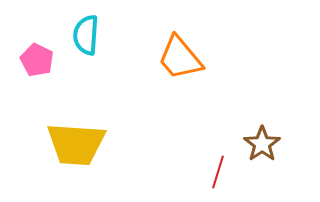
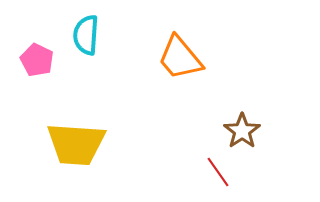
brown star: moved 20 px left, 13 px up
red line: rotated 52 degrees counterclockwise
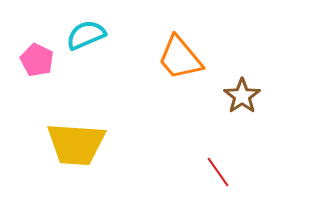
cyan semicircle: rotated 63 degrees clockwise
brown star: moved 35 px up
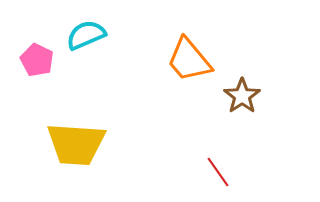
orange trapezoid: moved 9 px right, 2 px down
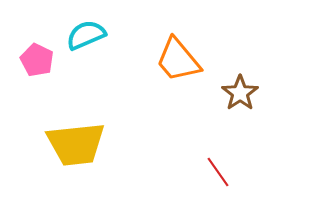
orange trapezoid: moved 11 px left
brown star: moved 2 px left, 3 px up
yellow trapezoid: rotated 10 degrees counterclockwise
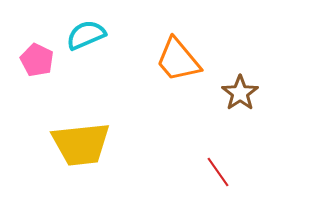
yellow trapezoid: moved 5 px right
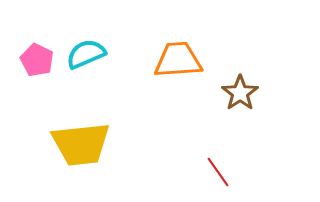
cyan semicircle: moved 19 px down
orange trapezoid: rotated 126 degrees clockwise
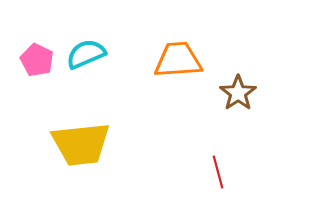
brown star: moved 2 px left
red line: rotated 20 degrees clockwise
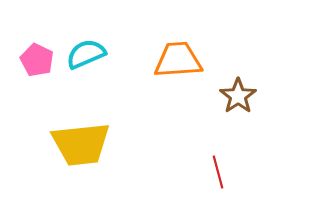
brown star: moved 3 px down
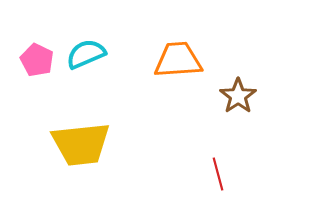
red line: moved 2 px down
